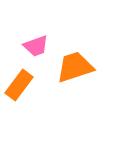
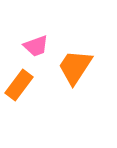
orange trapezoid: rotated 39 degrees counterclockwise
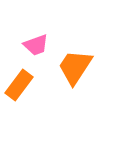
pink trapezoid: moved 1 px up
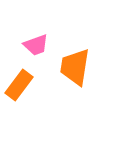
orange trapezoid: rotated 24 degrees counterclockwise
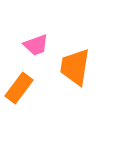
orange rectangle: moved 3 px down
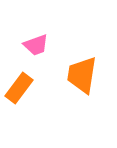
orange trapezoid: moved 7 px right, 8 px down
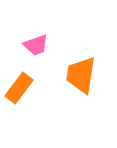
orange trapezoid: moved 1 px left
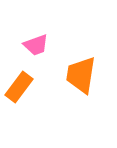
orange rectangle: moved 1 px up
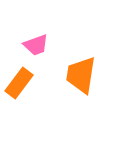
orange rectangle: moved 4 px up
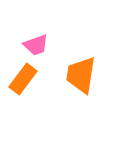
orange rectangle: moved 4 px right, 4 px up
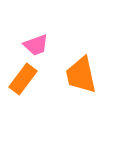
orange trapezoid: rotated 21 degrees counterclockwise
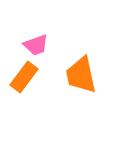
orange rectangle: moved 1 px right, 2 px up
